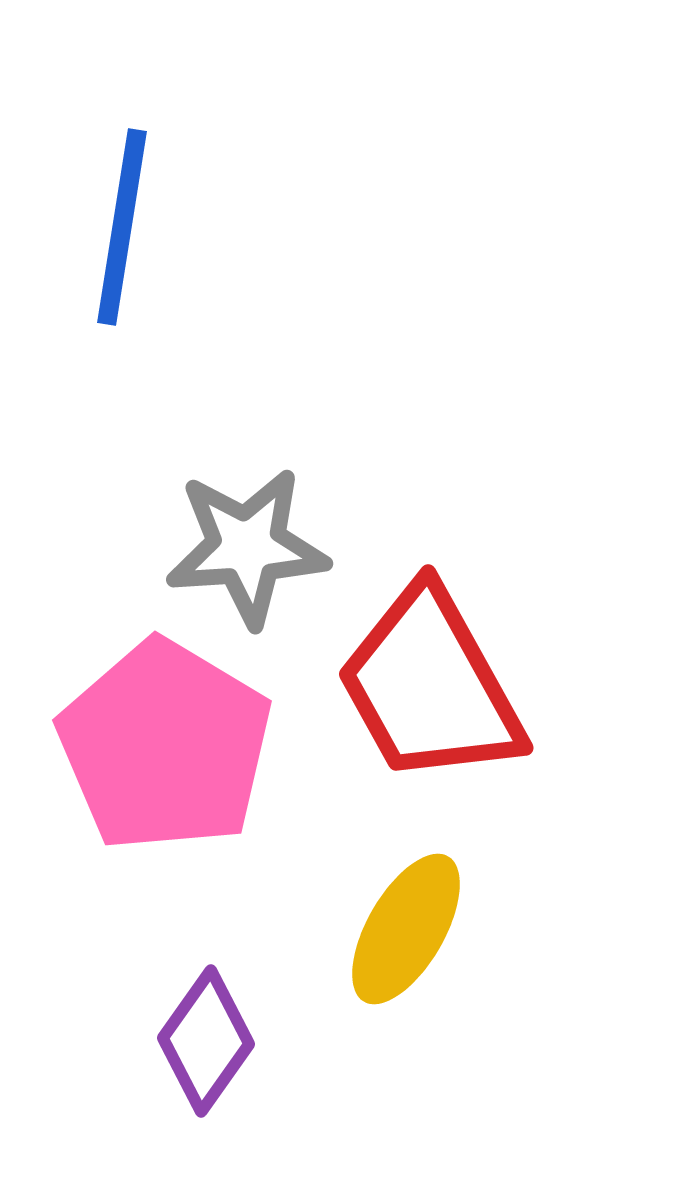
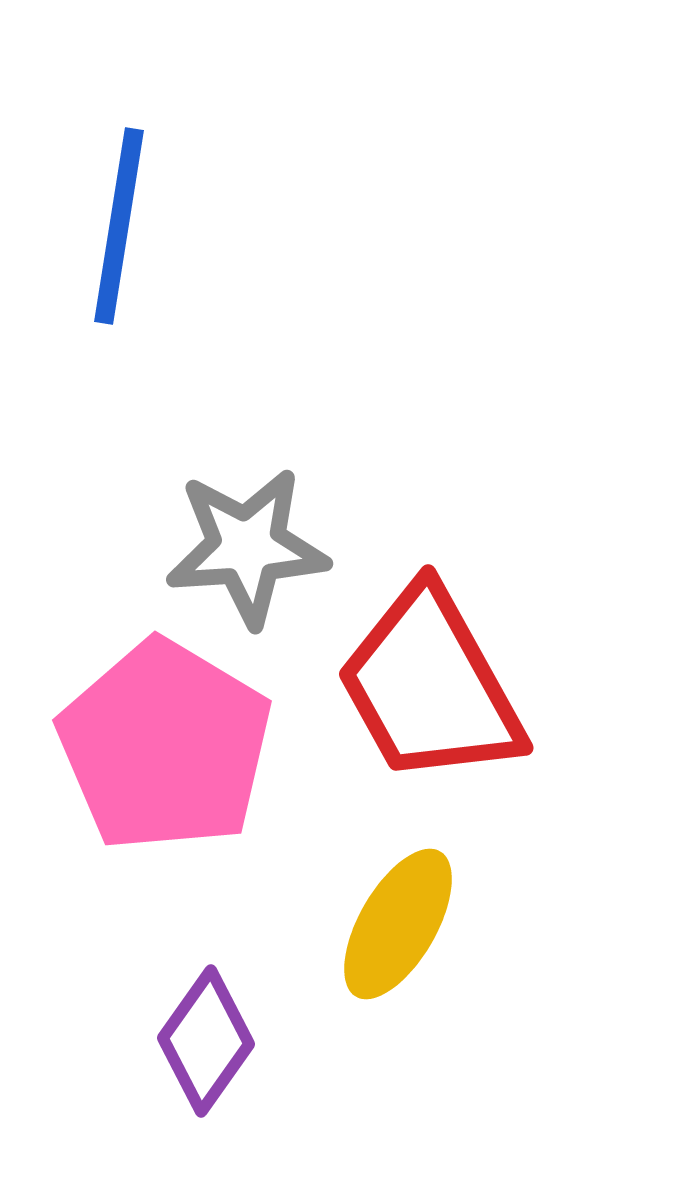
blue line: moved 3 px left, 1 px up
yellow ellipse: moved 8 px left, 5 px up
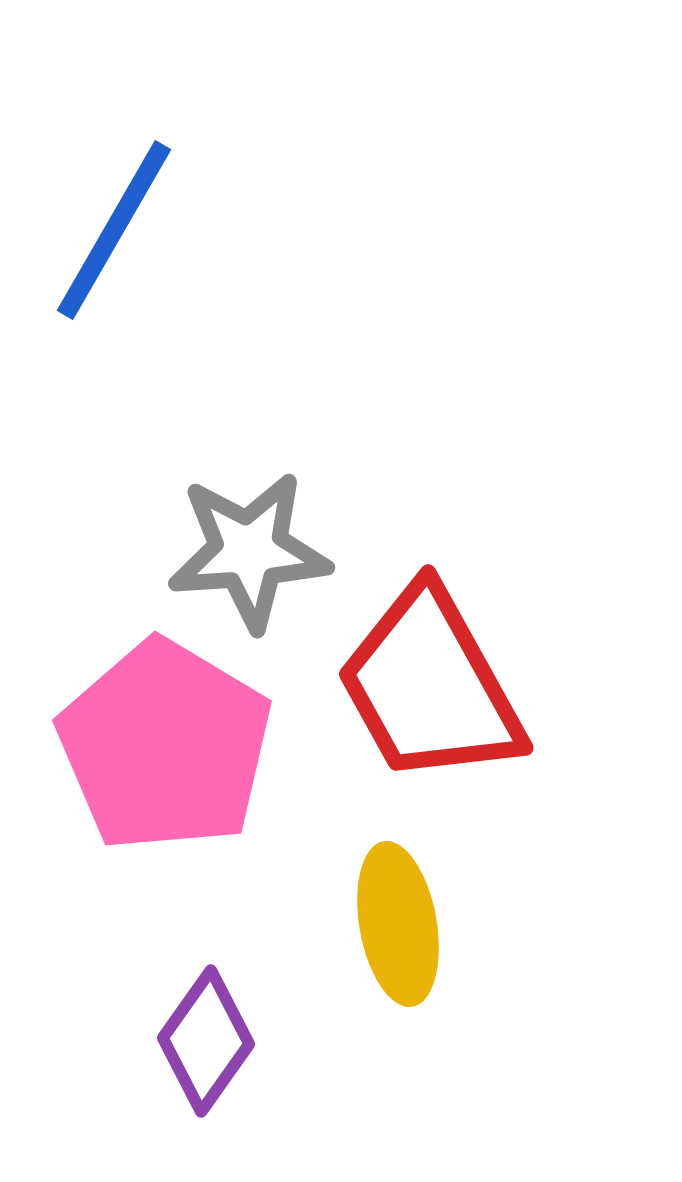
blue line: moved 5 px left, 4 px down; rotated 21 degrees clockwise
gray star: moved 2 px right, 4 px down
yellow ellipse: rotated 40 degrees counterclockwise
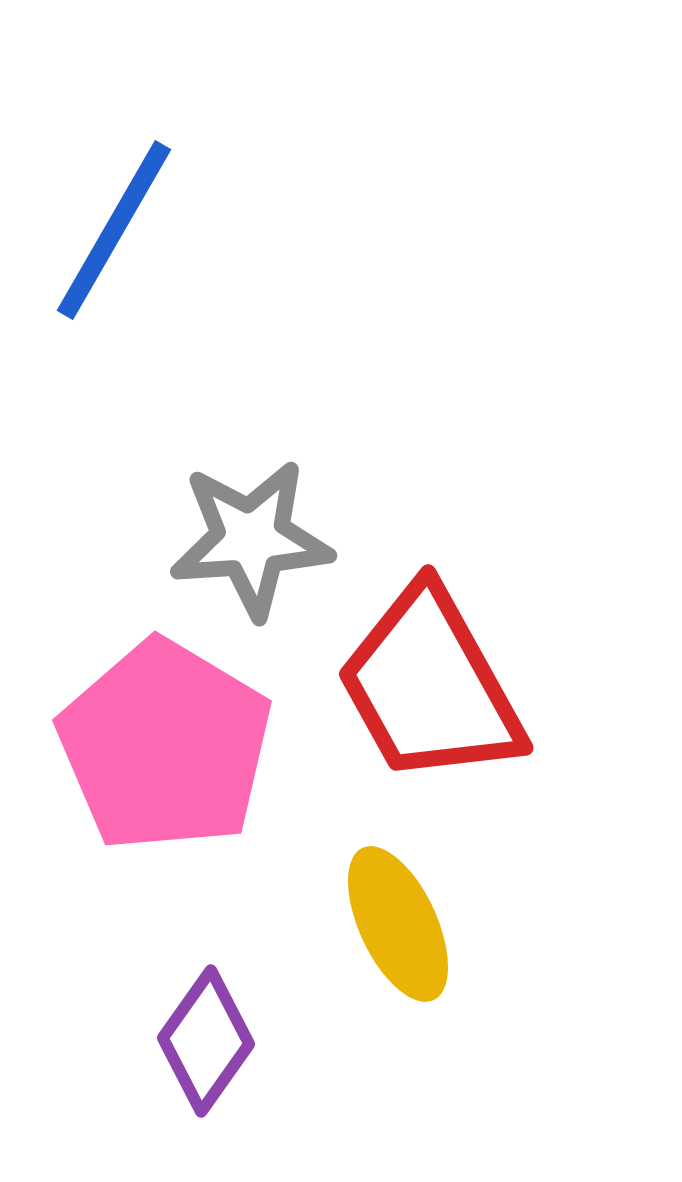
gray star: moved 2 px right, 12 px up
yellow ellipse: rotated 15 degrees counterclockwise
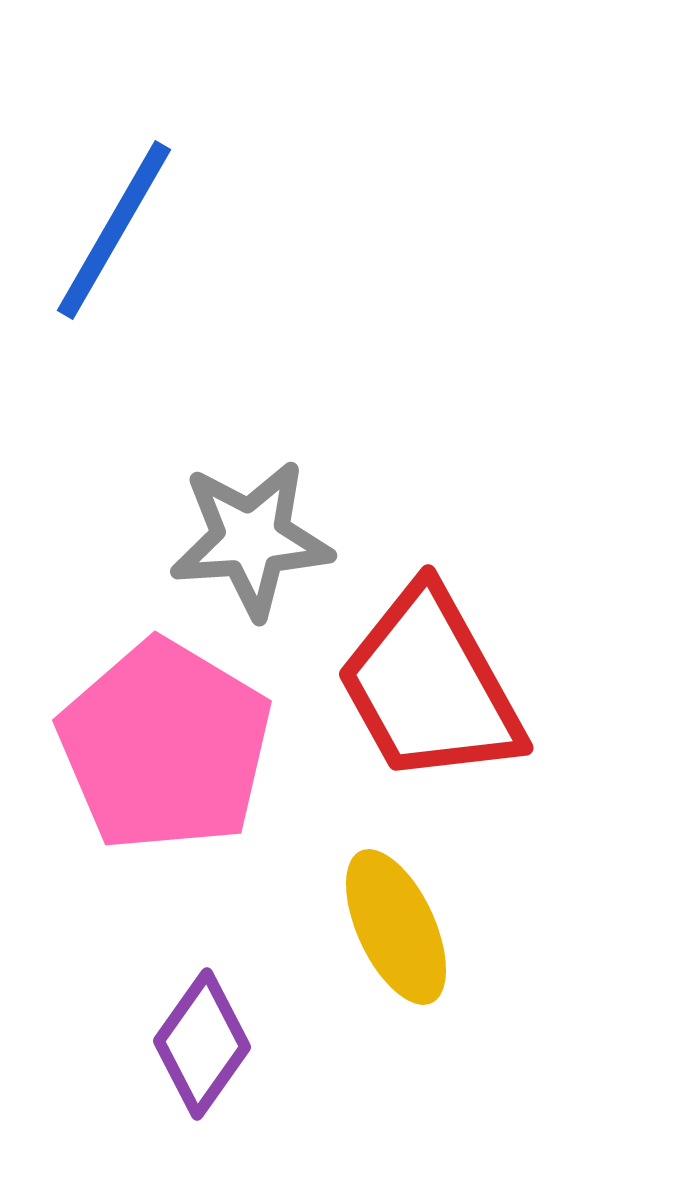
yellow ellipse: moved 2 px left, 3 px down
purple diamond: moved 4 px left, 3 px down
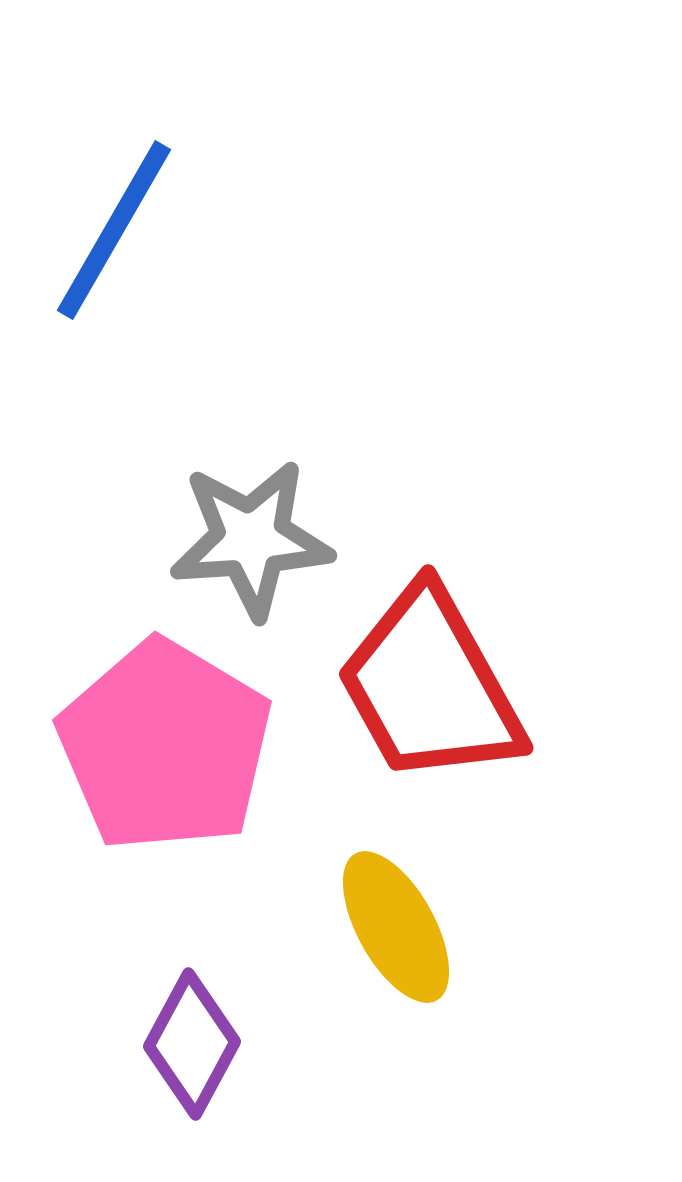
yellow ellipse: rotated 4 degrees counterclockwise
purple diamond: moved 10 px left; rotated 7 degrees counterclockwise
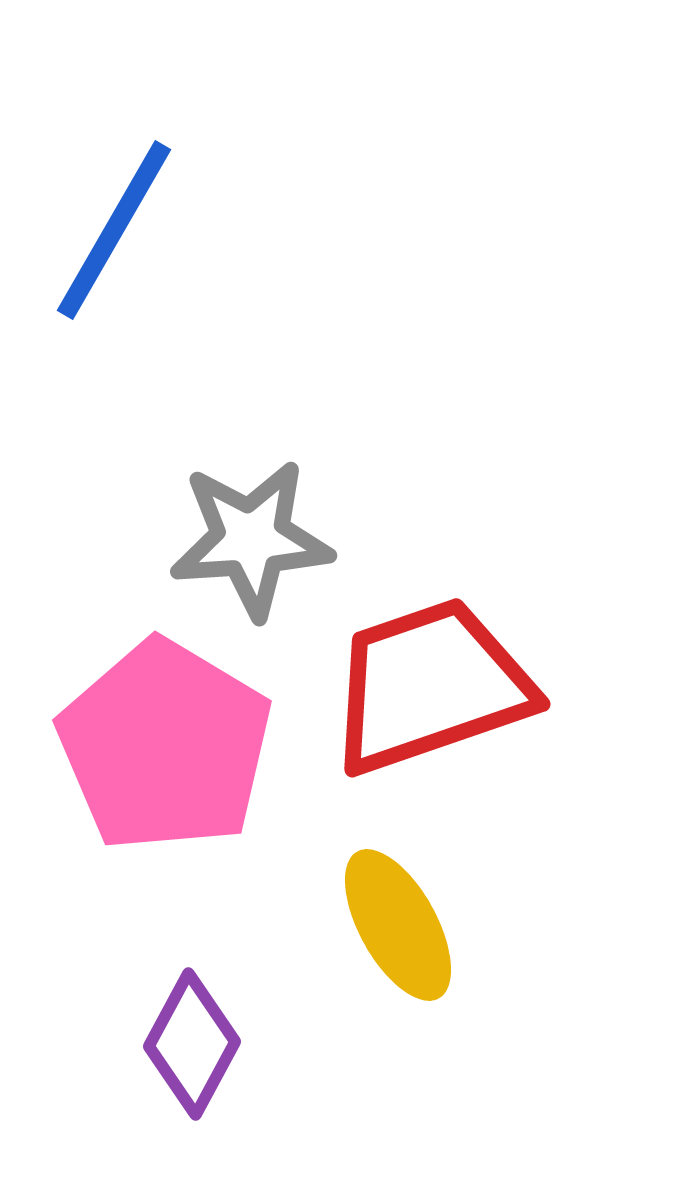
red trapezoid: rotated 100 degrees clockwise
yellow ellipse: moved 2 px right, 2 px up
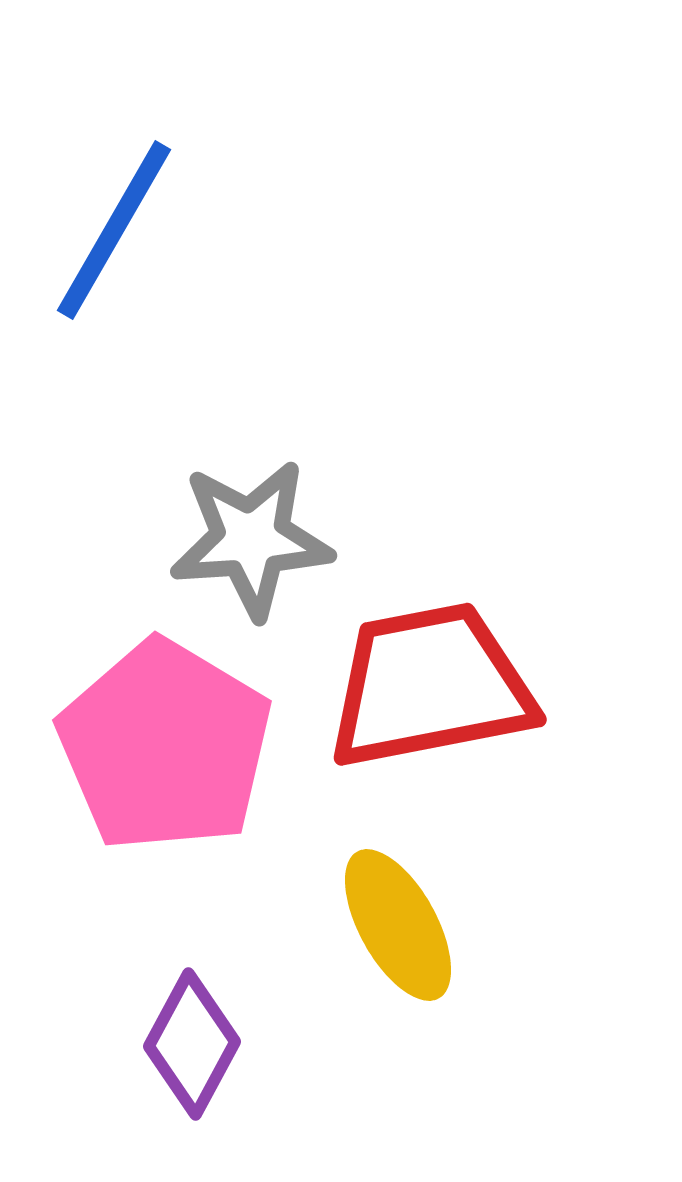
red trapezoid: rotated 8 degrees clockwise
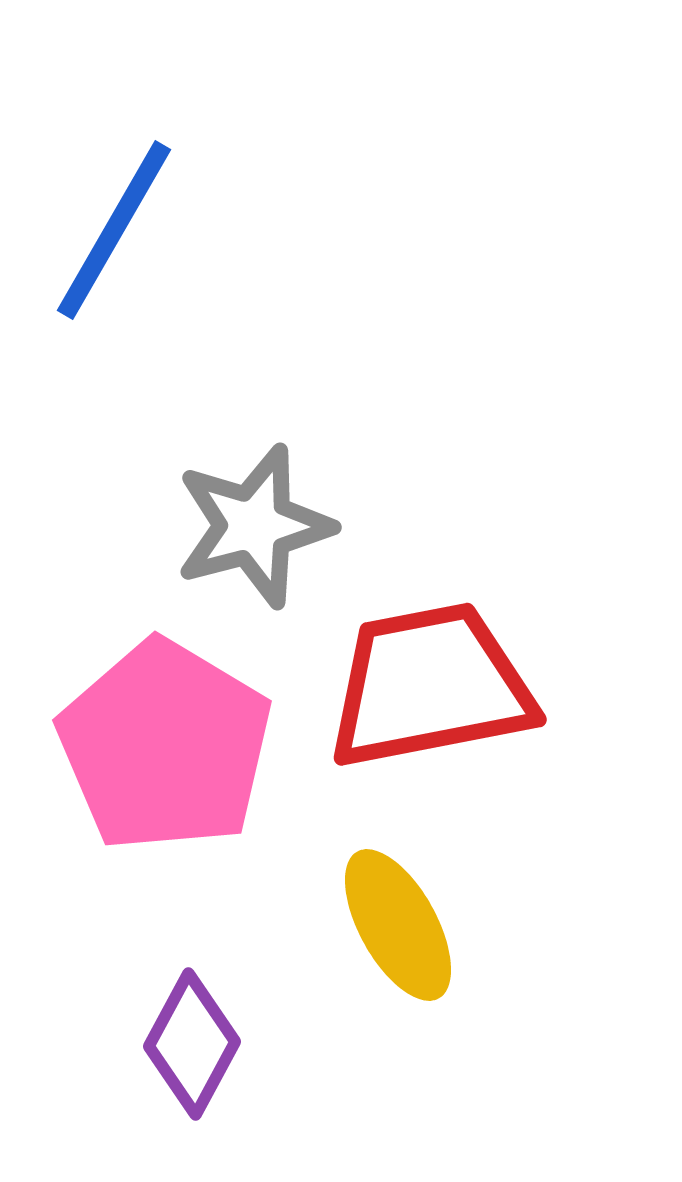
gray star: moved 3 px right, 13 px up; rotated 11 degrees counterclockwise
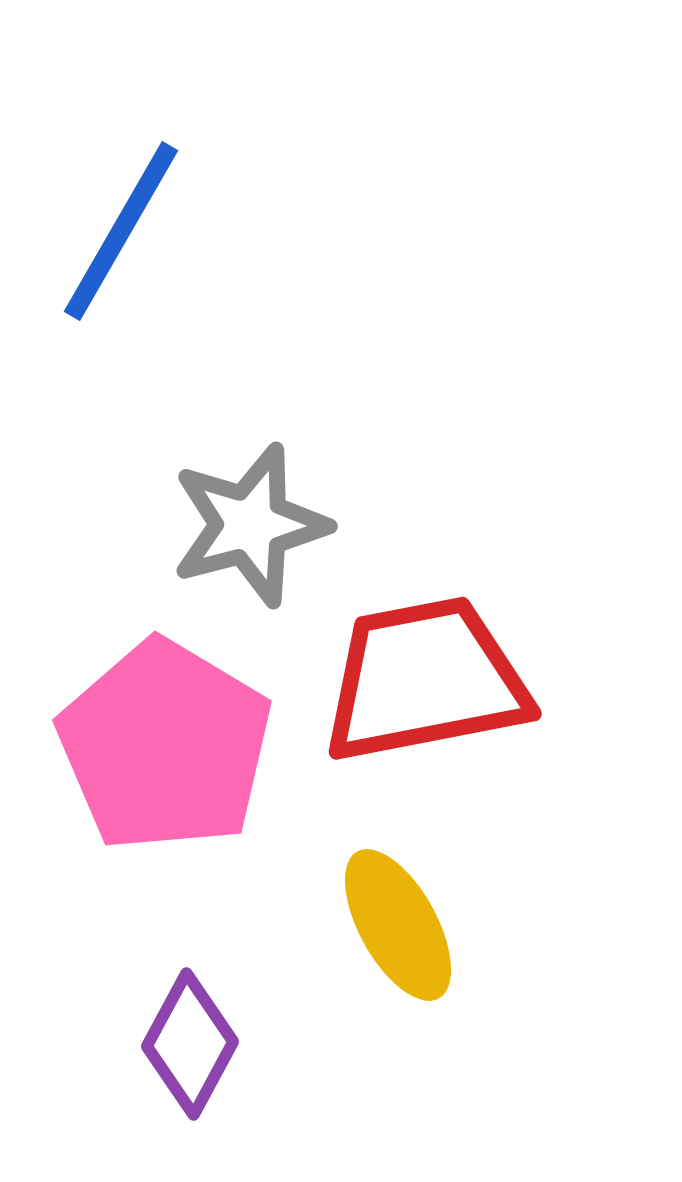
blue line: moved 7 px right, 1 px down
gray star: moved 4 px left, 1 px up
red trapezoid: moved 5 px left, 6 px up
purple diamond: moved 2 px left
